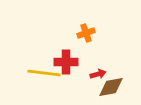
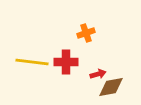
yellow line: moved 12 px left, 11 px up
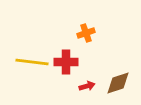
red arrow: moved 11 px left, 12 px down
brown diamond: moved 7 px right, 4 px up; rotated 8 degrees counterclockwise
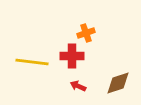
red cross: moved 6 px right, 6 px up
red arrow: moved 9 px left; rotated 140 degrees counterclockwise
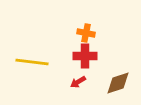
orange cross: rotated 30 degrees clockwise
red cross: moved 13 px right
red arrow: moved 4 px up; rotated 56 degrees counterclockwise
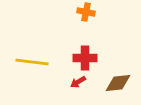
orange cross: moved 21 px up
red cross: moved 2 px down
brown diamond: rotated 12 degrees clockwise
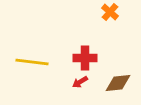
orange cross: moved 24 px right; rotated 30 degrees clockwise
red arrow: moved 2 px right
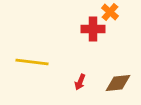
red cross: moved 8 px right, 29 px up
red arrow: rotated 35 degrees counterclockwise
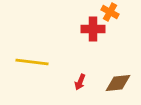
orange cross: rotated 12 degrees counterclockwise
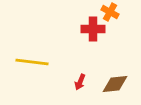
brown diamond: moved 3 px left, 1 px down
